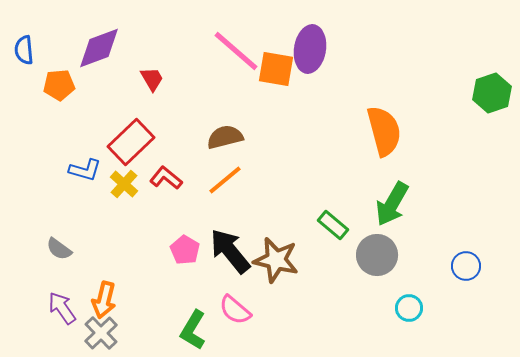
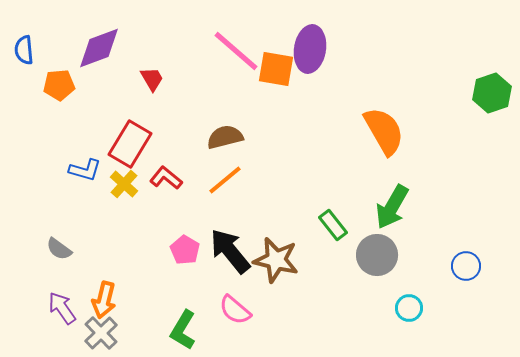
orange semicircle: rotated 15 degrees counterclockwise
red rectangle: moved 1 px left, 2 px down; rotated 15 degrees counterclockwise
green arrow: moved 3 px down
green rectangle: rotated 12 degrees clockwise
green L-shape: moved 10 px left
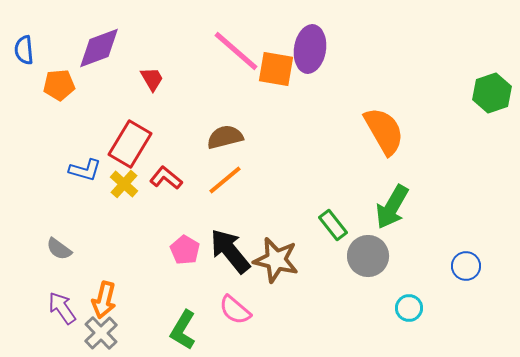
gray circle: moved 9 px left, 1 px down
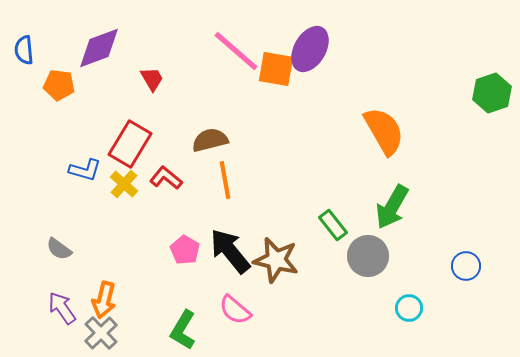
purple ellipse: rotated 21 degrees clockwise
orange pentagon: rotated 12 degrees clockwise
brown semicircle: moved 15 px left, 3 px down
orange line: rotated 60 degrees counterclockwise
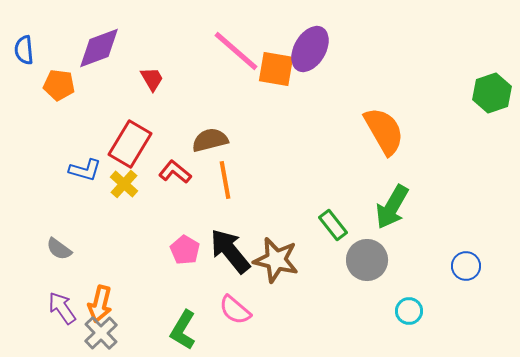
red L-shape: moved 9 px right, 6 px up
gray circle: moved 1 px left, 4 px down
orange arrow: moved 4 px left, 4 px down
cyan circle: moved 3 px down
